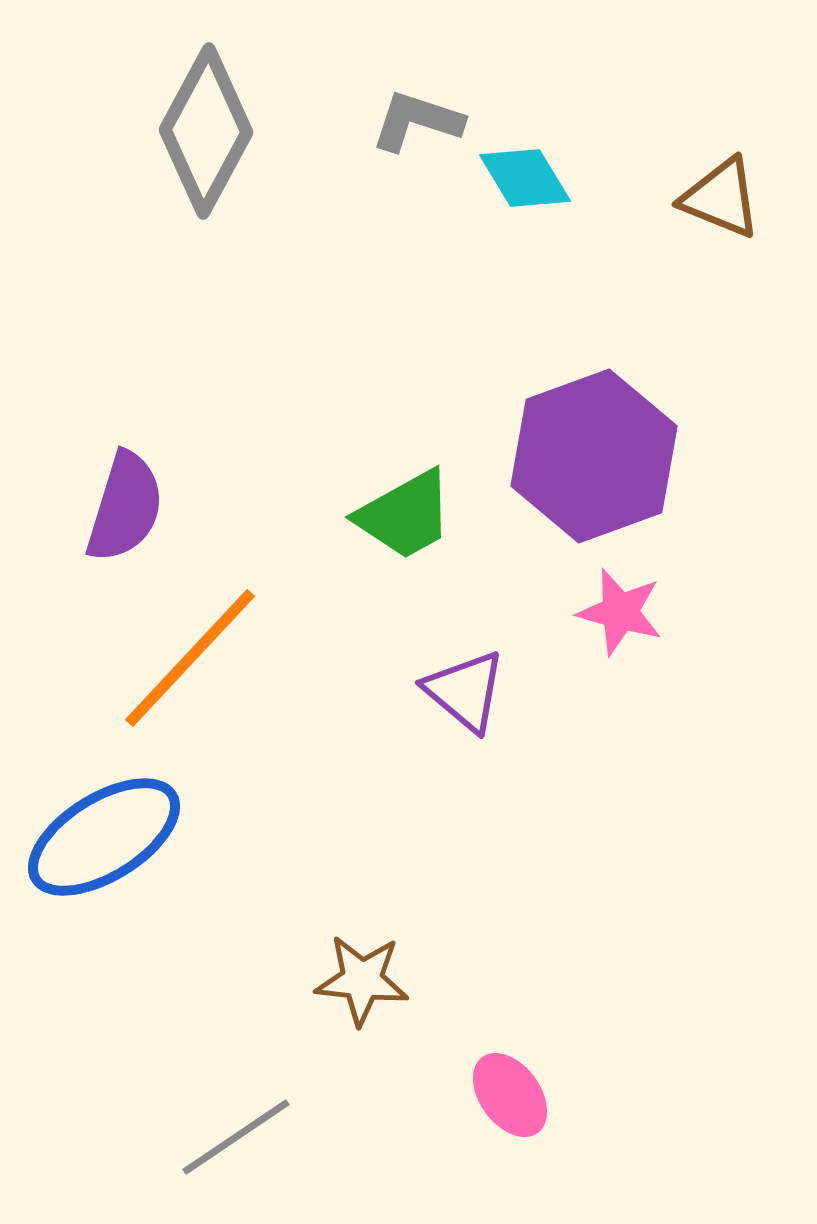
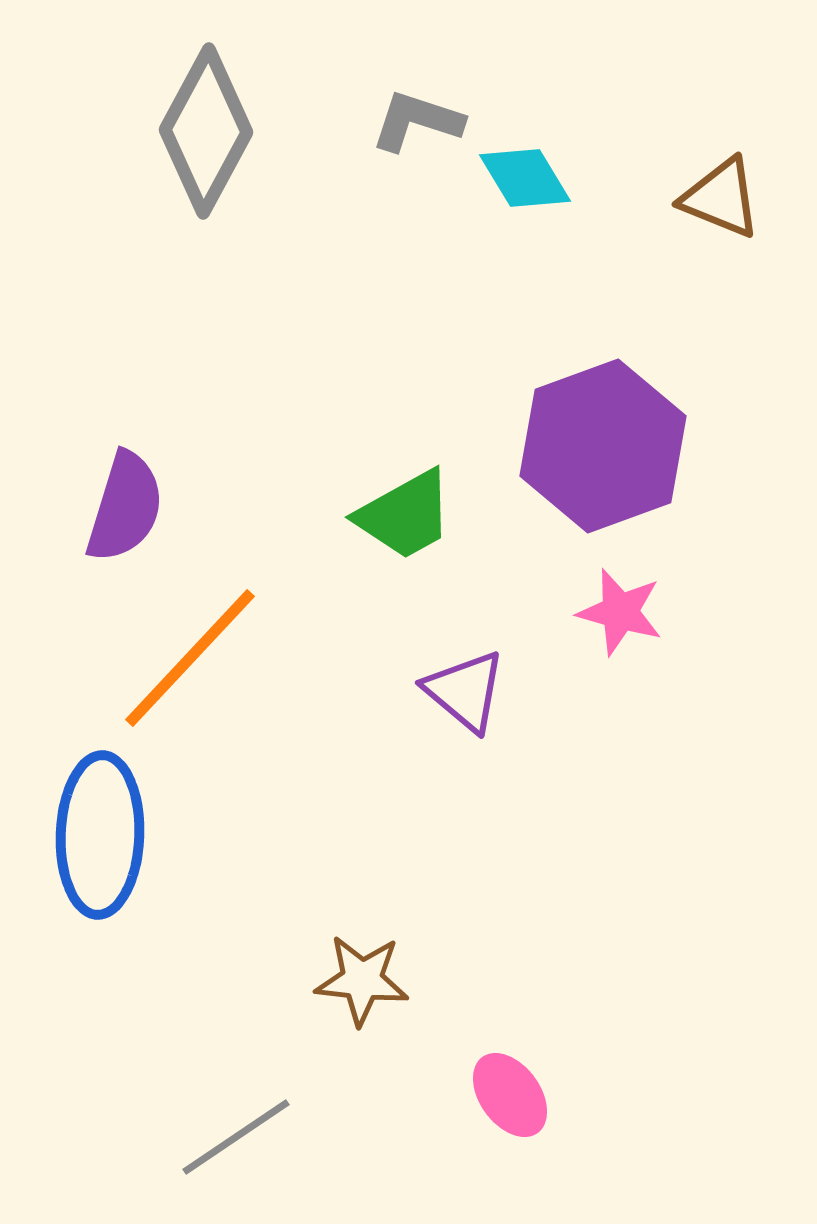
purple hexagon: moved 9 px right, 10 px up
blue ellipse: moved 4 px left, 2 px up; rotated 56 degrees counterclockwise
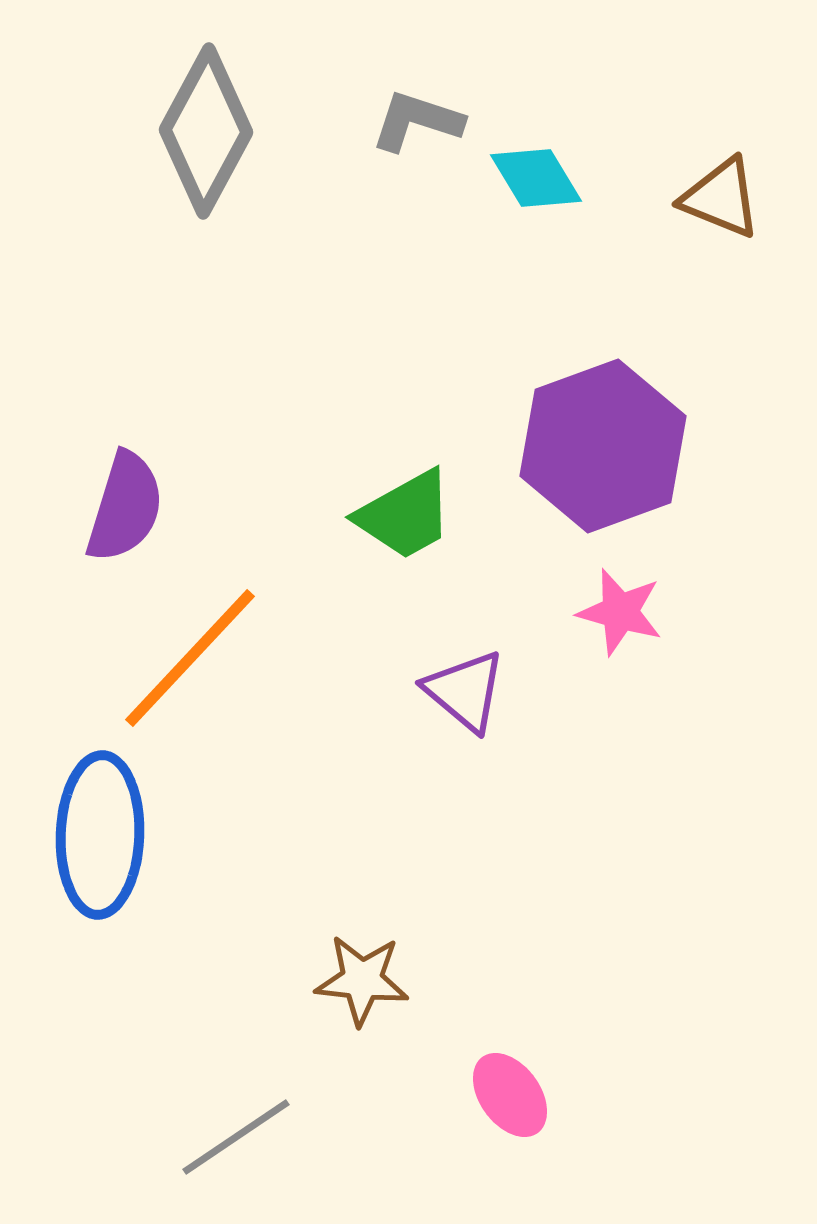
cyan diamond: moved 11 px right
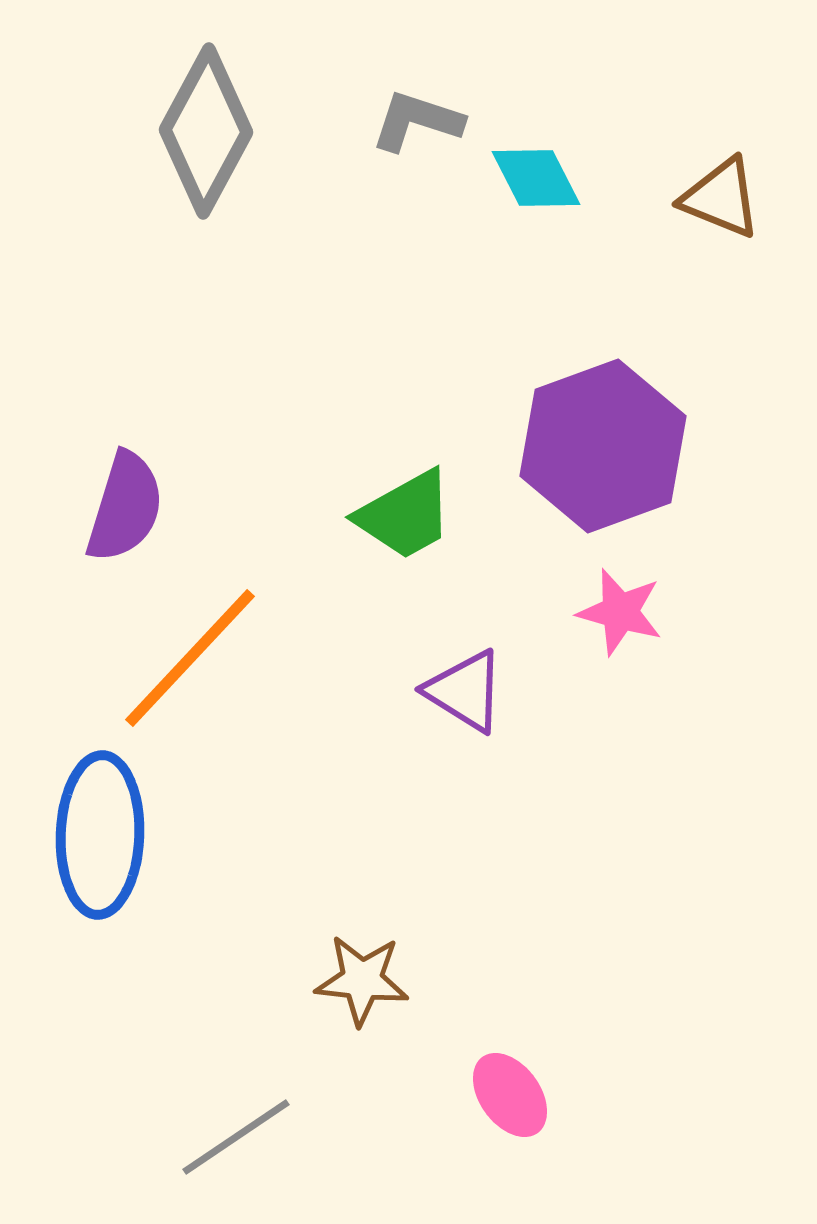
cyan diamond: rotated 4 degrees clockwise
purple triangle: rotated 8 degrees counterclockwise
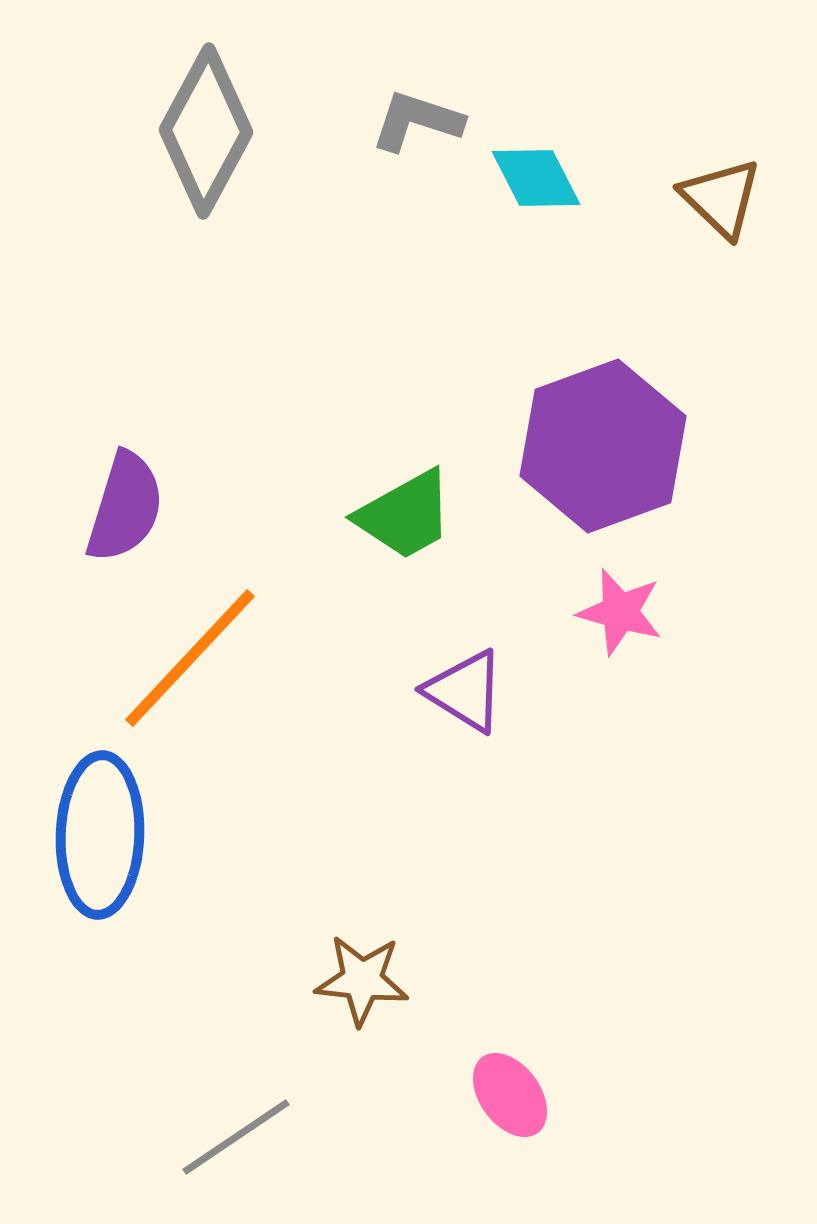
brown triangle: rotated 22 degrees clockwise
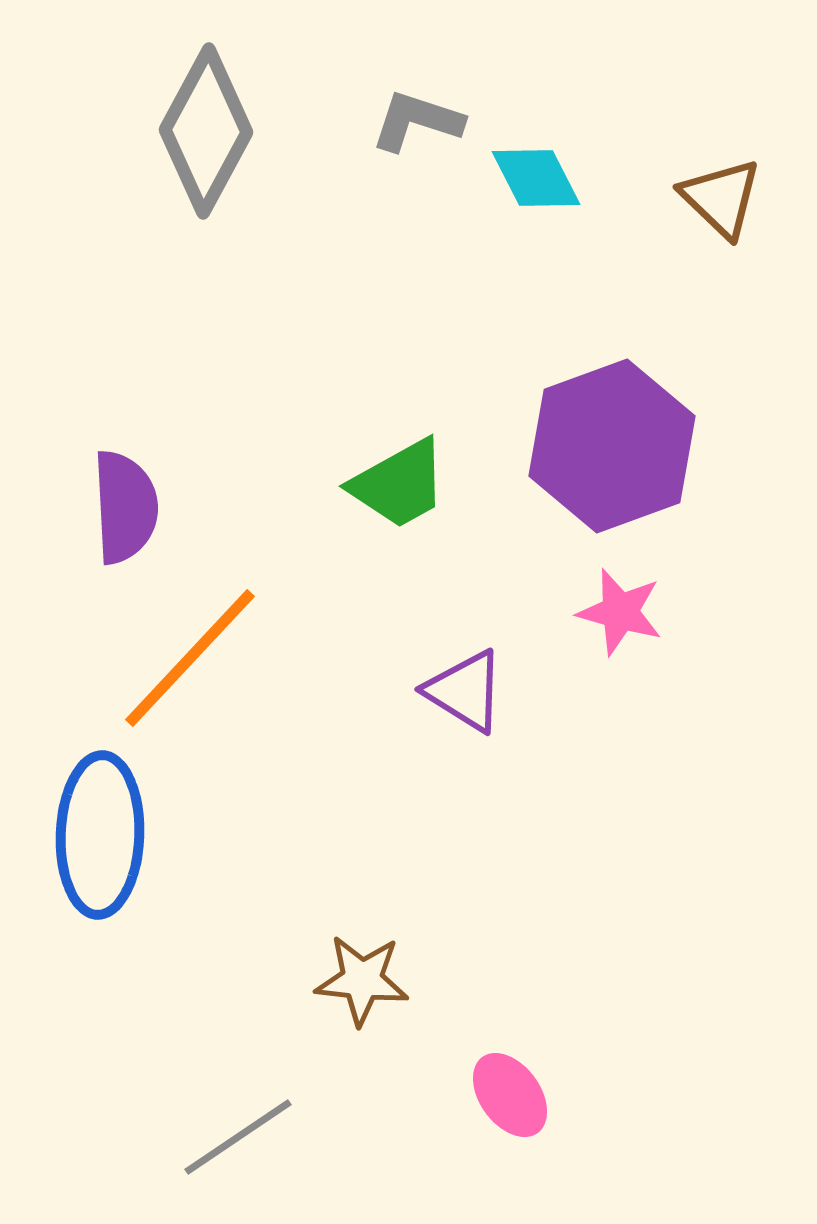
purple hexagon: moved 9 px right
purple semicircle: rotated 20 degrees counterclockwise
green trapezoid: moved 6 px left, 31 px up
gray line: moved 2 px right
